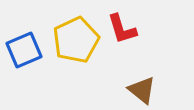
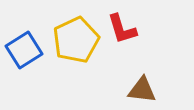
blue square: rotated 9 degrees counterclockwise
brown triangle: rotated 32 degrees counterclockwise
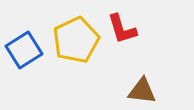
brown triangle: moved 1 px down
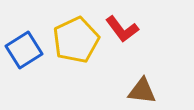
red L-shape: rotated 20 degrees counterclockwise
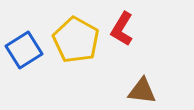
red L-shape: rotated 68 degrees clockwise
yellow pentagon: rotated 18 degrees counterclockwise
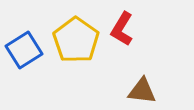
yellow pentagon: rotated 6 degrees clockwise
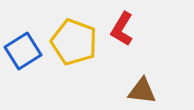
yellow pentagon: moved 2 px left, 2 px down; rotated 15 degrees counterclockwise
blue square: moved 1 px left, 1 px down
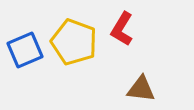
blue square: moved 2 px right, 1 px up; rotated 9 degrees clockwise
brown triangle: moved 1 px left, 2 px up
